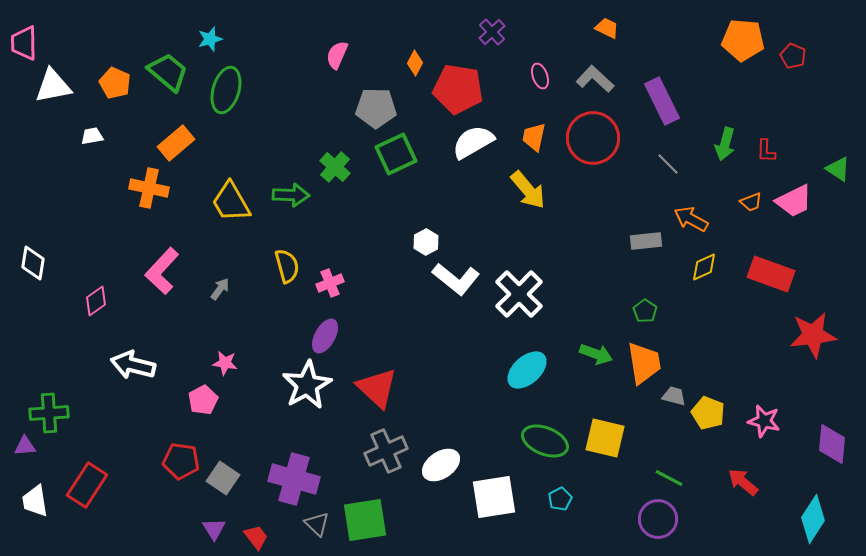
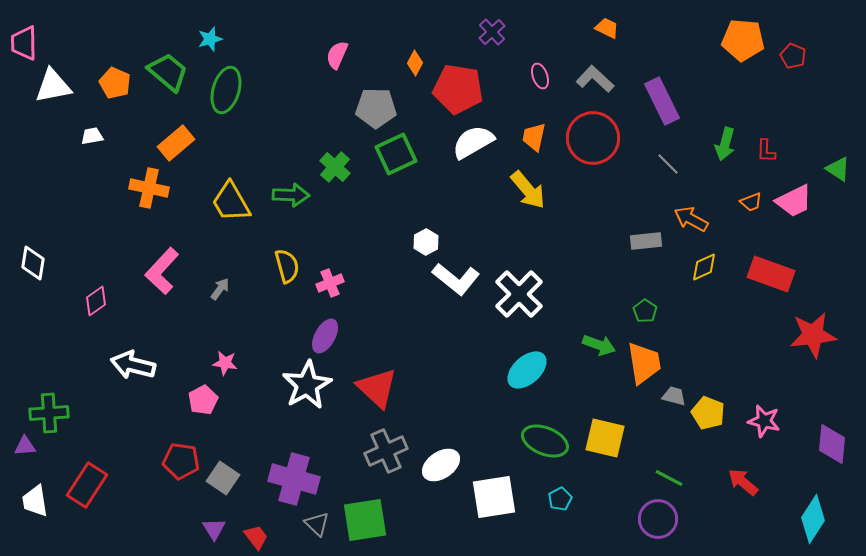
green arrow at (596, 354): moved 3 px right, 9 px up
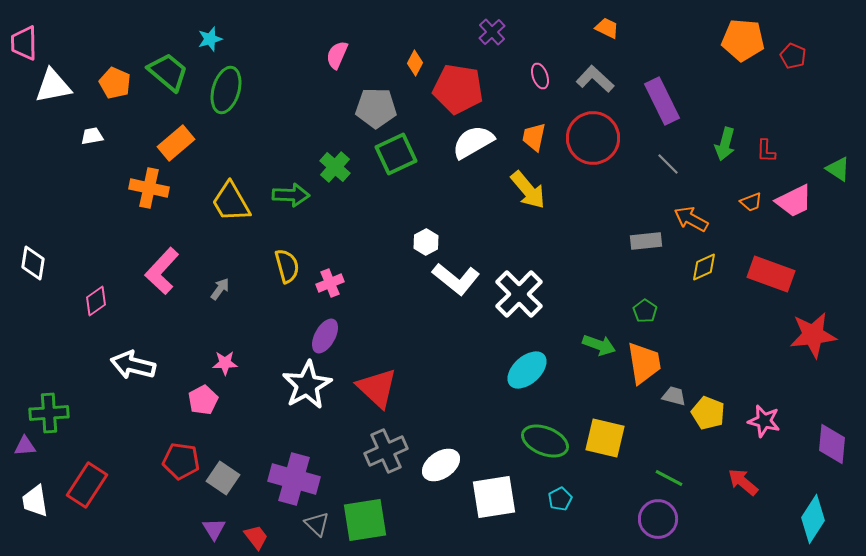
pink star at (225, 363): rotated 10 degrees counterclockwise
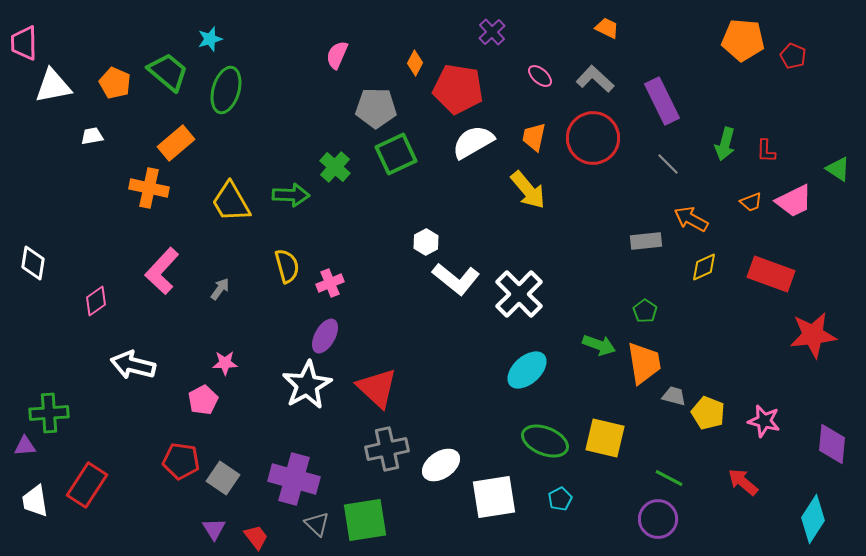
pink ellipse at (540, 76): rotated 30 degrees counterclockwise
gray cross at (386, 451): moved 1 px right, 2 px up; rotated 12 degrees clockwise
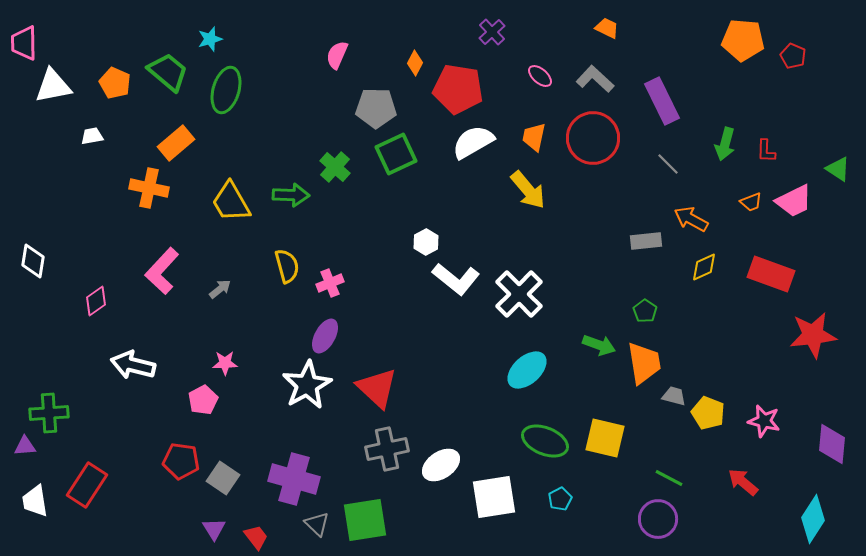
white diamond at (33, 263): moved 2 px up
gray arrow at (220, 289): rotated 15 degrees clockwise
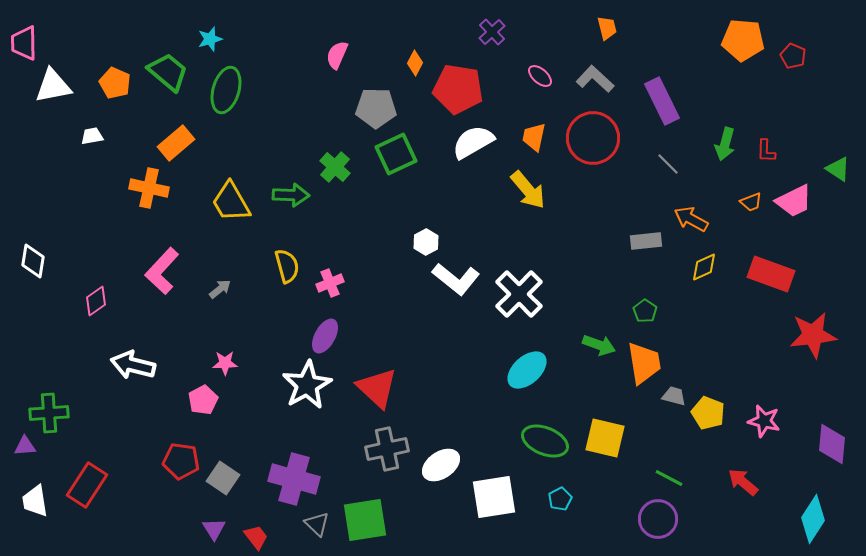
orange trapezoid at (607, 28): rotated 50 degrees clockwise
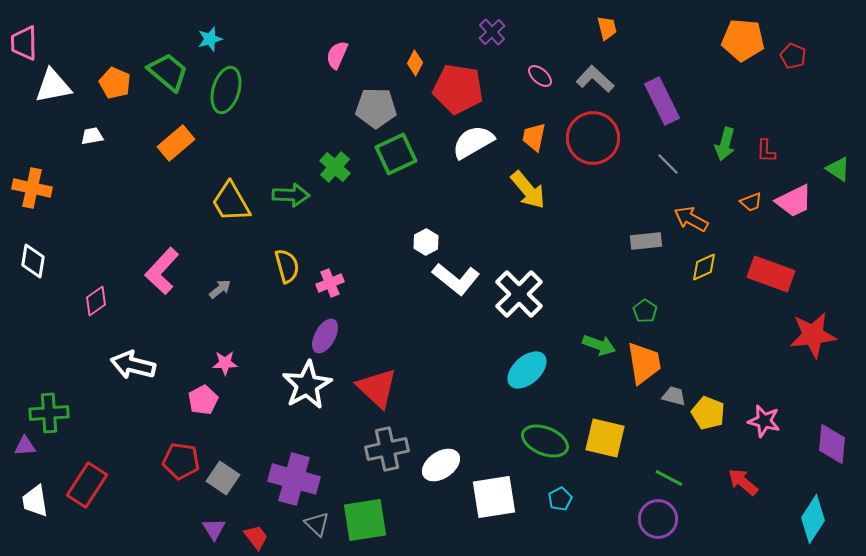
orange cross at (149, 188): moved 117 px left
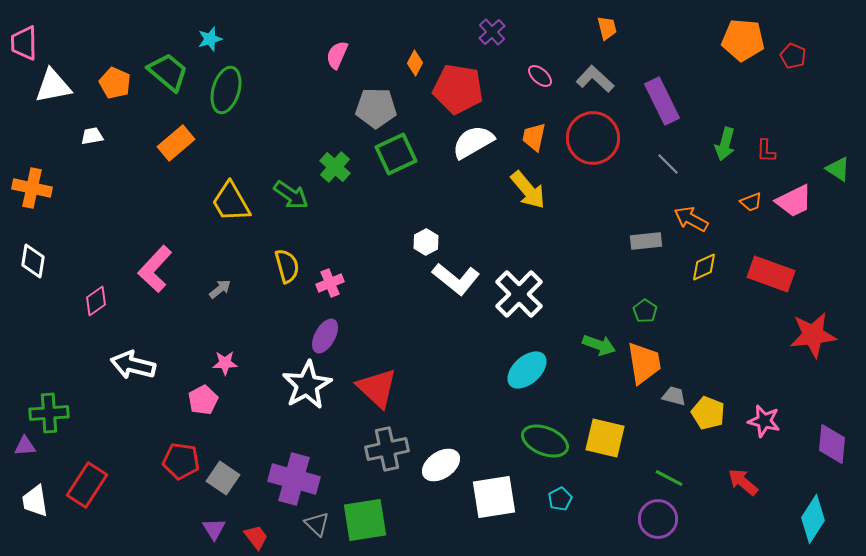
green arrow at (291, 195): rotated 33 degrees clockwise
pink L-shape at (162, 271): moved 7 px left, 2 px up
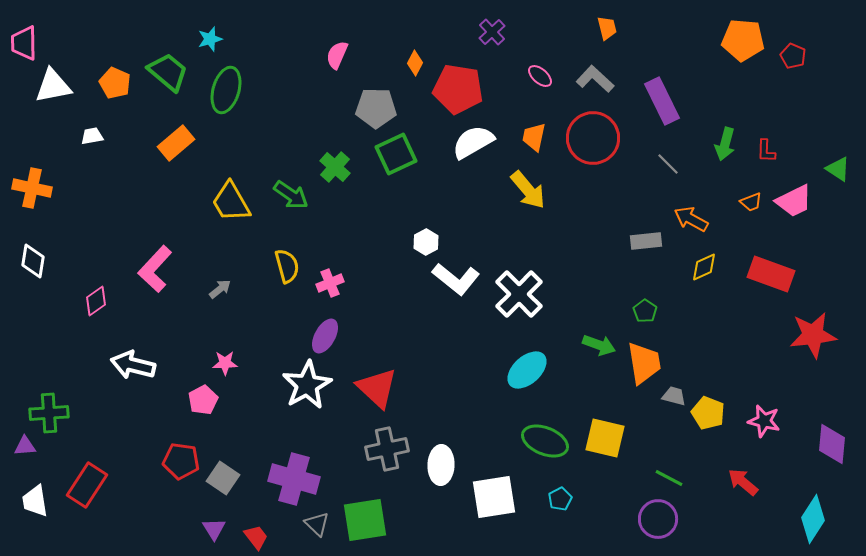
white ellipse at (441, 465): rotated 54 degrees counterclockwise
